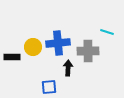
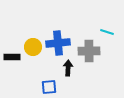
gray cross: moved 1 px right
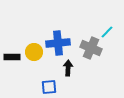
cyan line: rotated 64 degrees counterclockwise
yellow circle: moved 1 px right, 5 px down
gray cross: moved 2 px right, 3 px up; rotated 25 degrees clockwise
